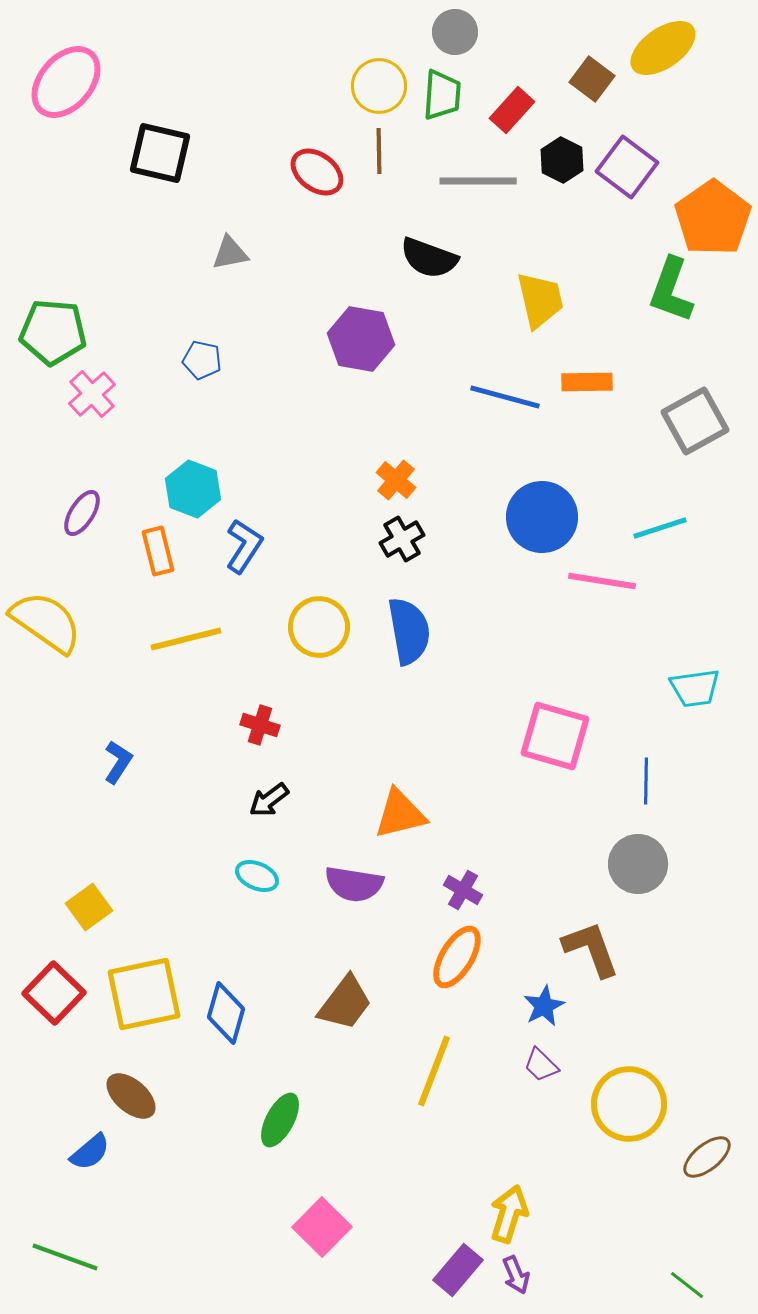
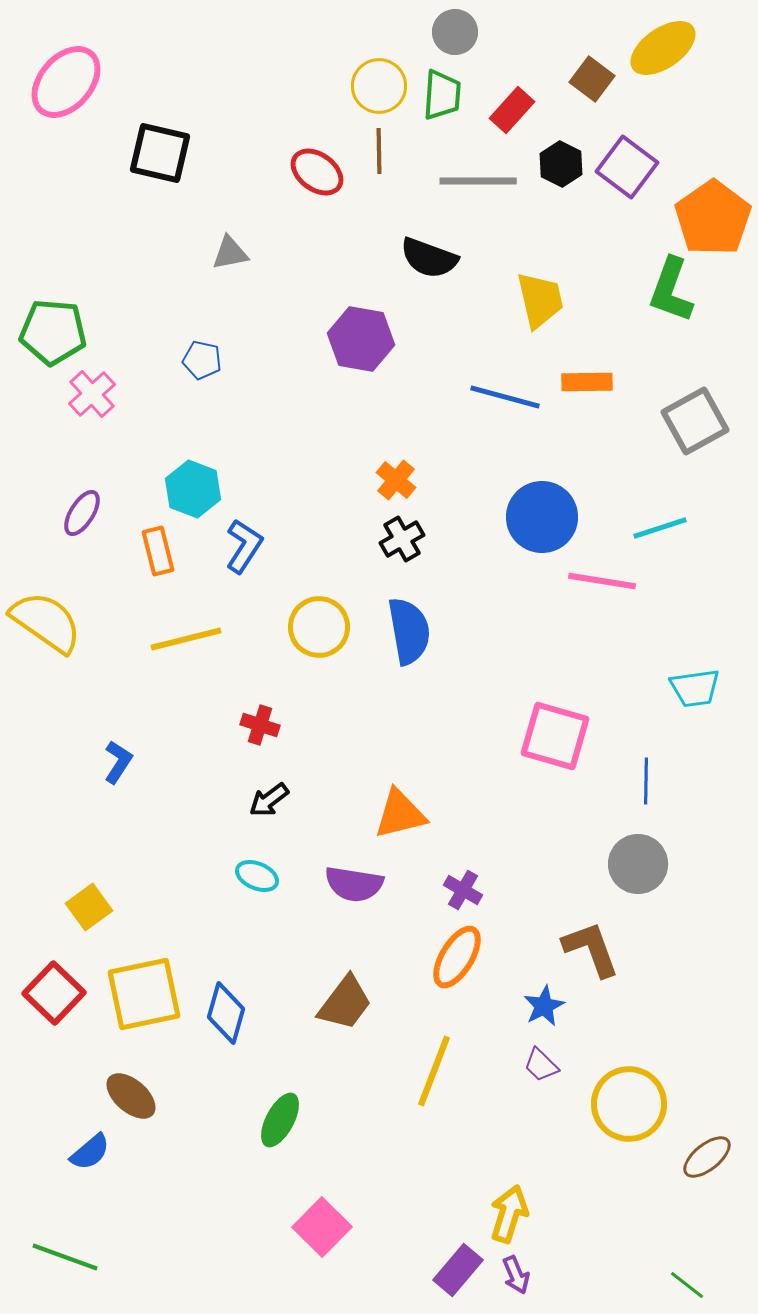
black hexagon at (562, 160): moved 1 px left, 4 px down
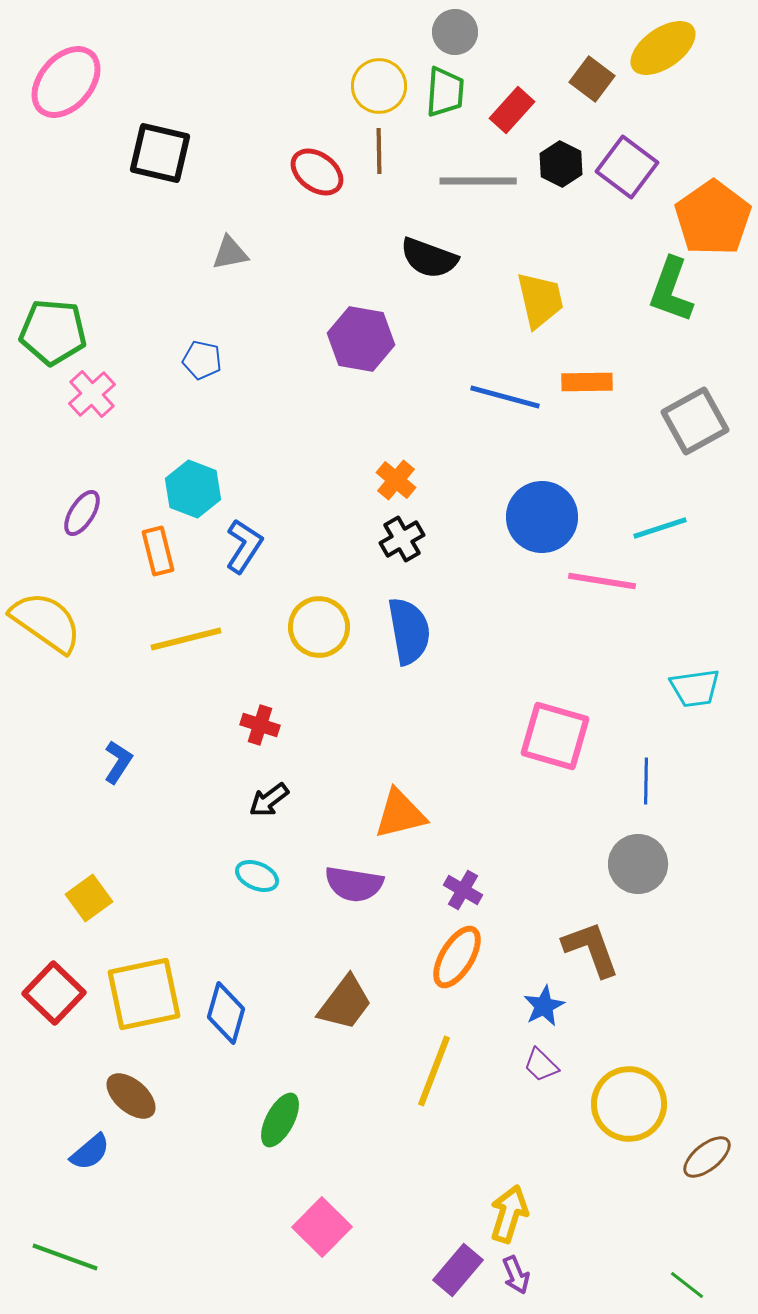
green trapezoid at (442, 95): moved 3 px right, 3 px up
yellow square at (89, 907): moved 9 px up
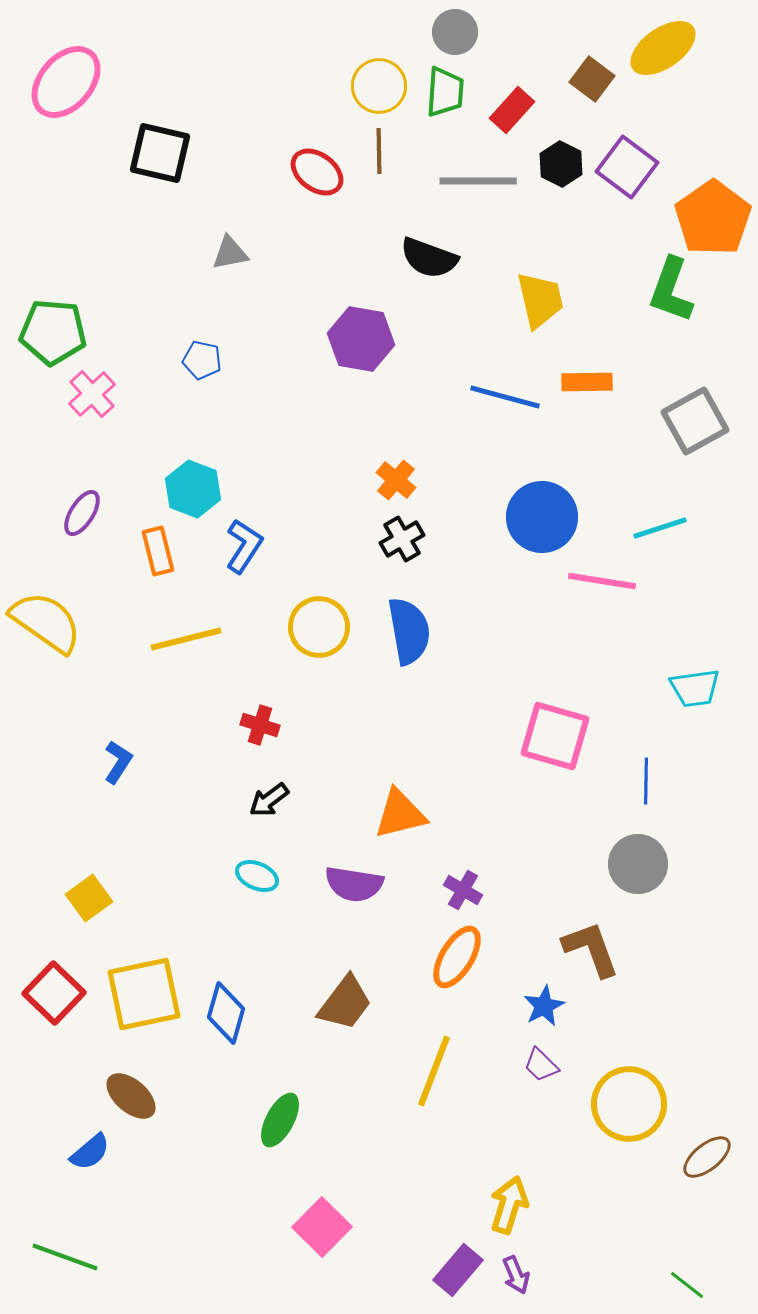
yellow arrow at (509, 1214): moved 9 px up
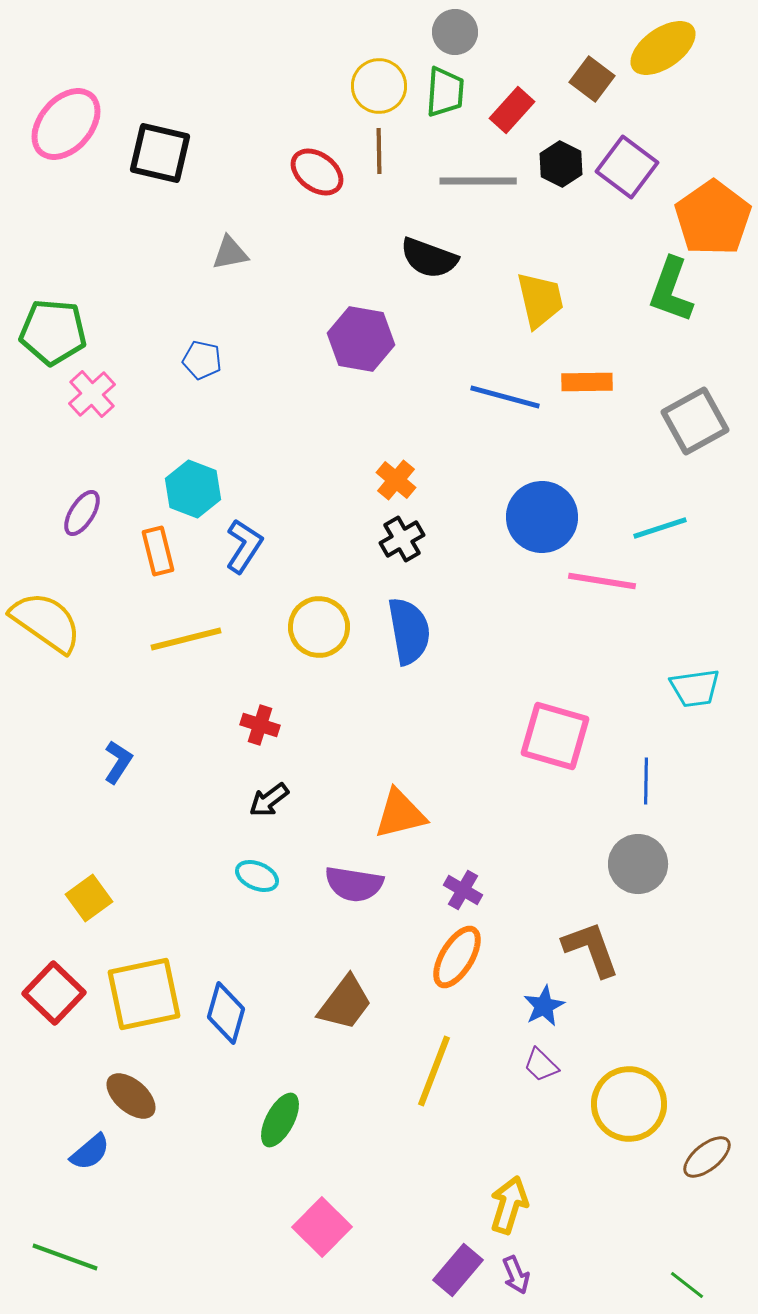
pink ellipse at (66, 82): moved 42 px down
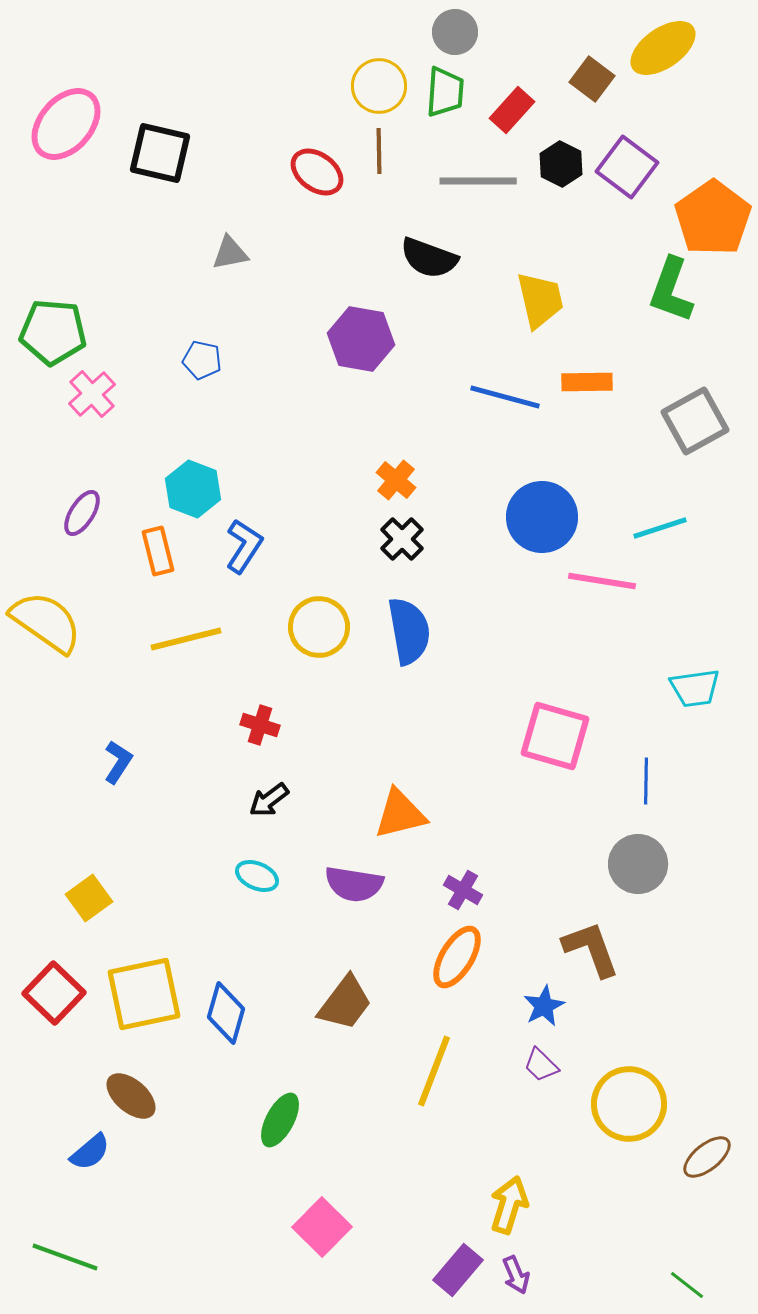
black cross at (402, 539): rotated 15 degrees counterclockwise
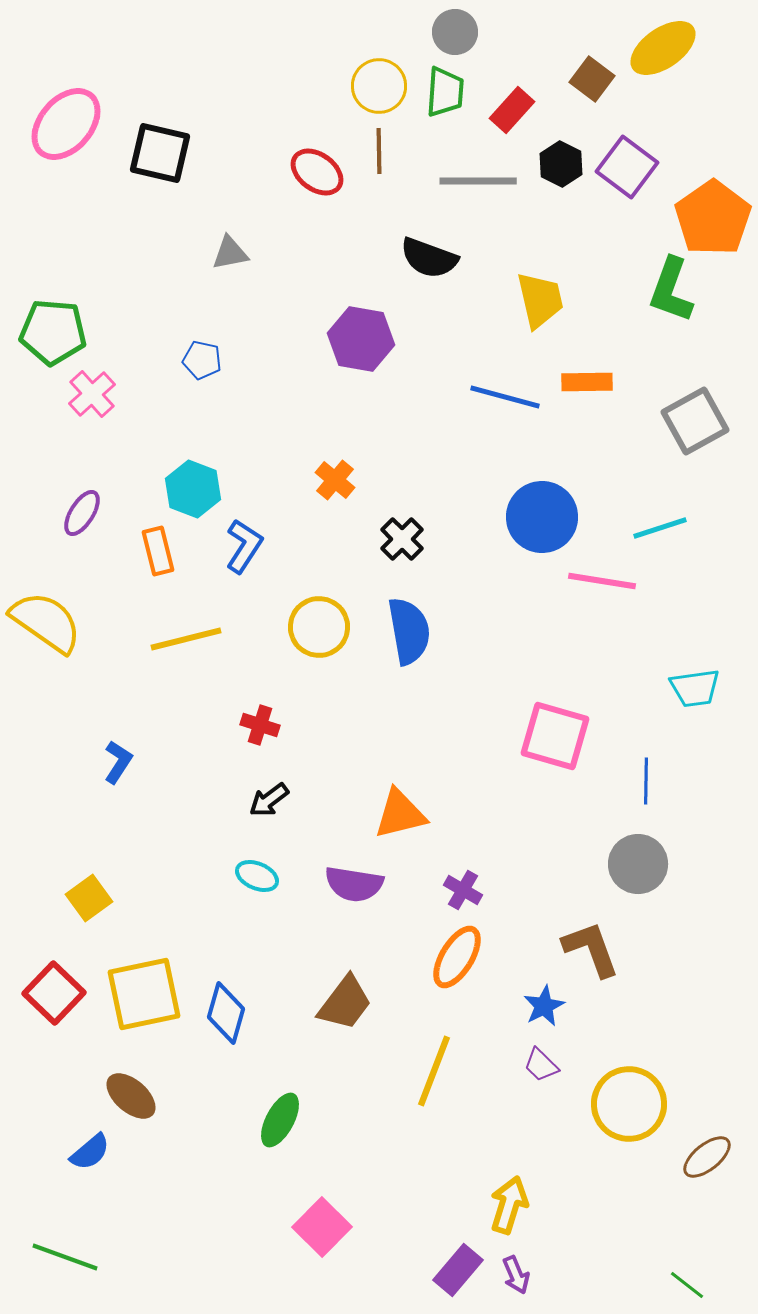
orange cross at (396, 480): moved 61 px left
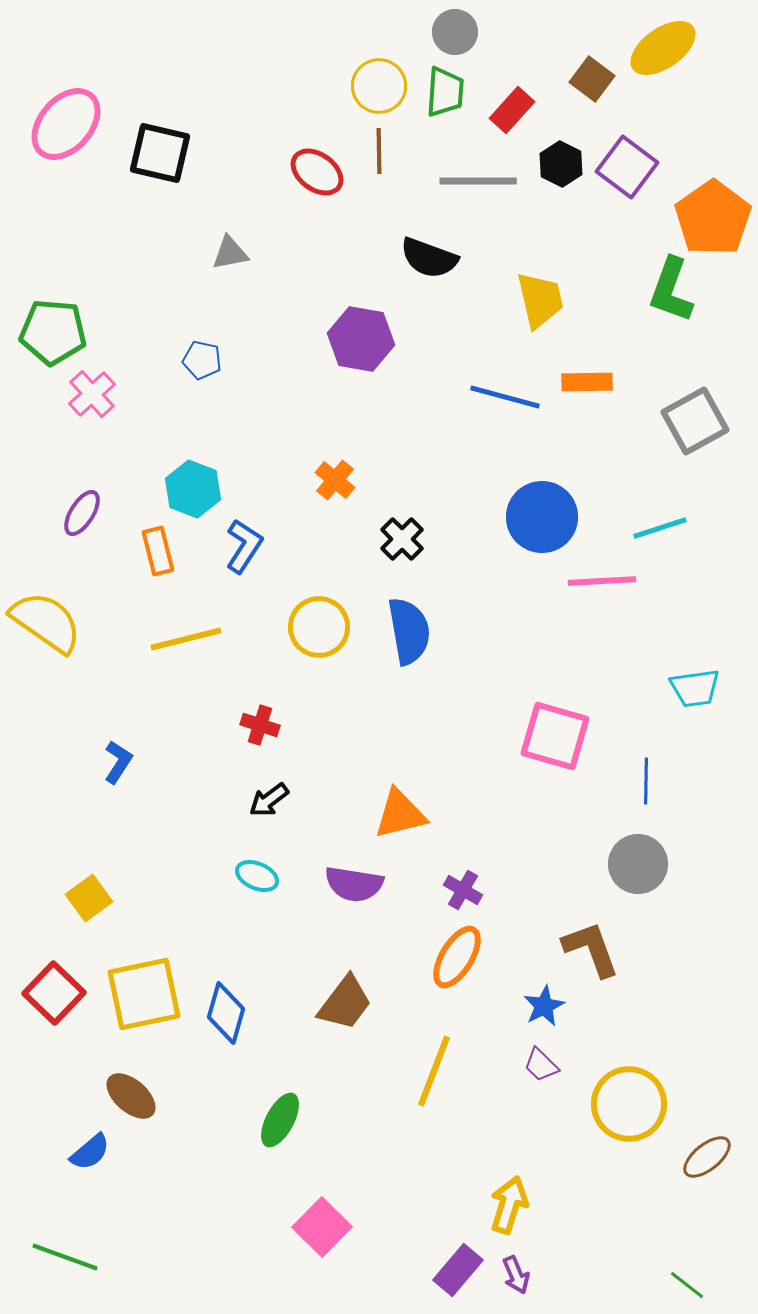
pink line at (602, 581): rotated 12 degrees counterclockwise
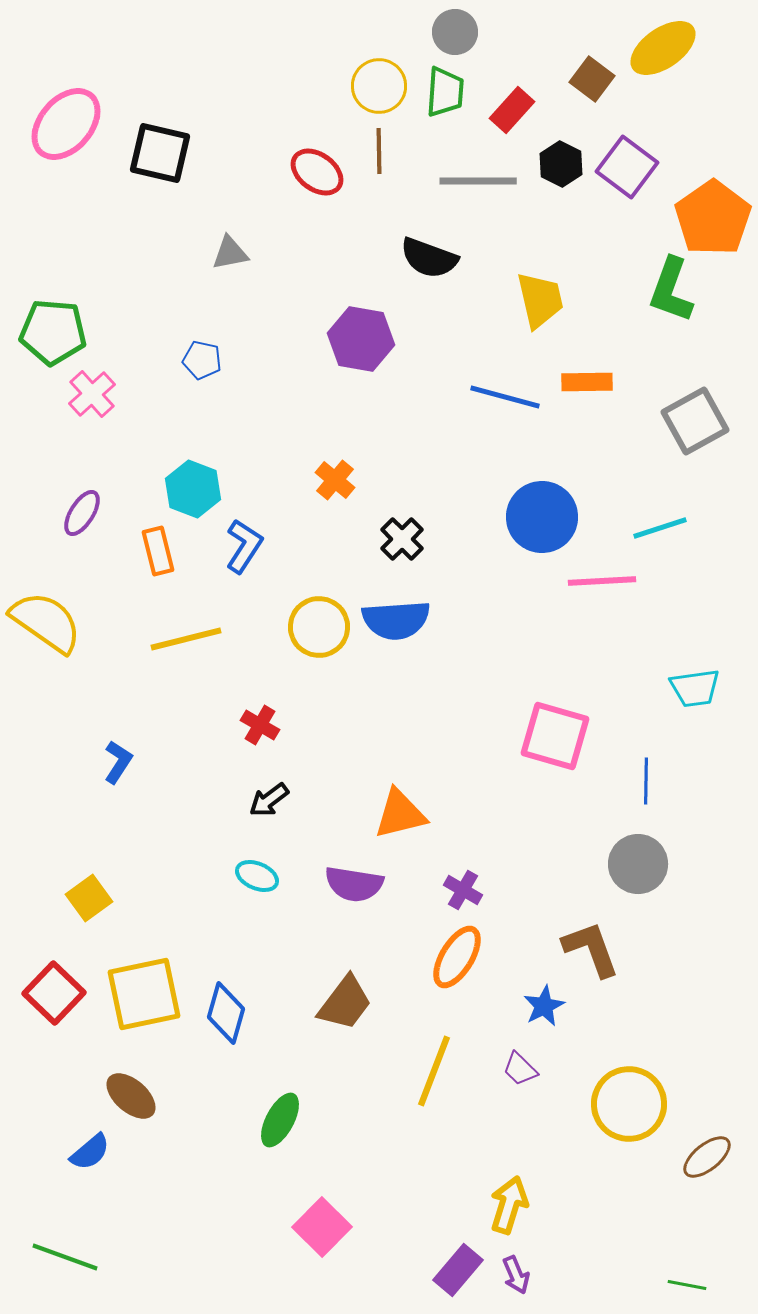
blue semicircle at (409, 631): moved 13 px left, 11 px up; rotated 96 degrees clockwise
red cross at (260, 725): rotated 12 degrees clockwise
purple trapezoid at (541, 1065): moved 21 px left, 4 px down
green line at (687, 1285): rotated 27 degrees counterclockwise
